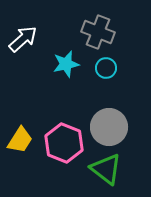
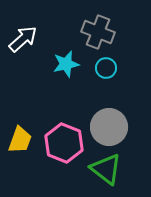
yellow trapezoid: rotated 12 degrees counterclockwise
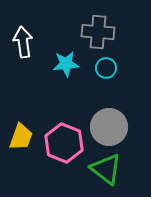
gray cross: rotated 16 degrees counterclockwise
white arrow: moved 3 px down; rotated 56 degrees counterclockwise
cyan star: rotated 8 degrees clockwise
yellow trapezoid: moved 1 px right, 3 px up
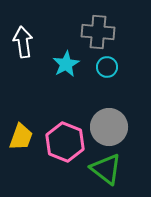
cyan star: rotated 24 degrees counterclockwise
cyan circle: moved 1 px right, 1 px up
pink hexagon: moved 1 px right, 1 px up
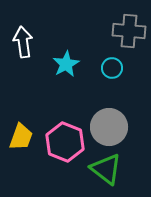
gray cross: moved 31 px right, 1 px up
cyan circle: moved 5 px right, 1 px down
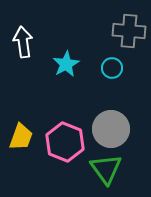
gray circle: moved 2 px right, 2 px down
green triangle: rotated 16 degrees clockwise
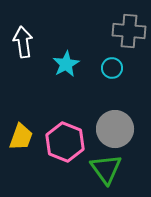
gray circle: moved 4 px right
